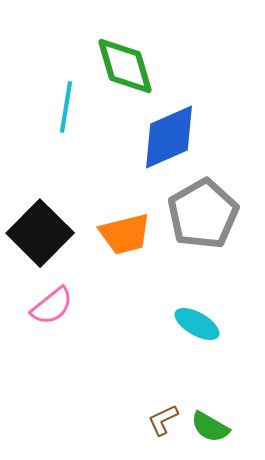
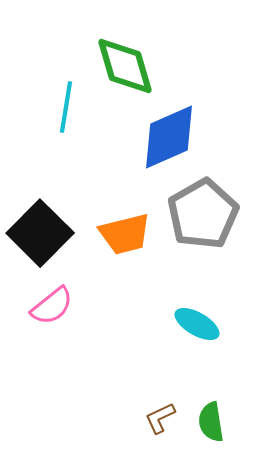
brown L-shape: moved 3 px left, 2 px up
green semicircle: moved 1 px right, 5 px up; rotated 51 degrees clockwise
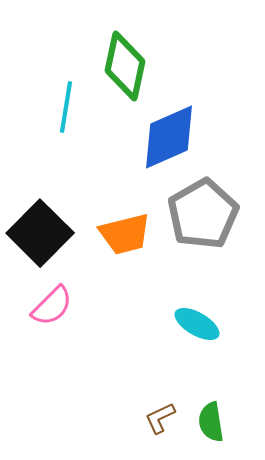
green diamond: rotated 28 degrees clockwise
pink semicircle: rotated 6 degrees counterclockwise
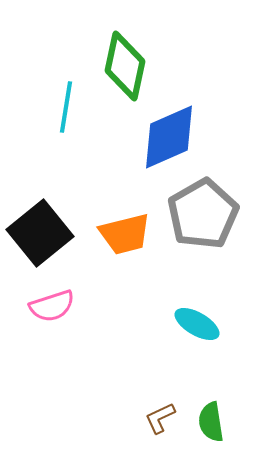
black square: rotated 6 degrees clockwise
pink semicircle: rotated 27 degrees clockwise
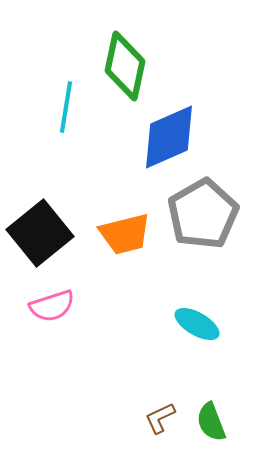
green semicircle: rotated 12 degrees counterclockwise
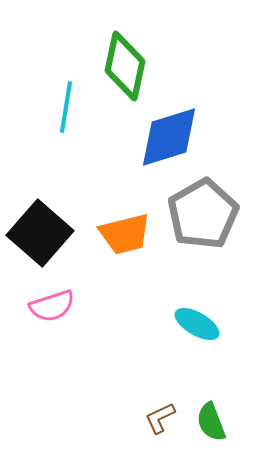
blue diamond: rotated 6 degrees clockwise
black square: rotated 10 degrees counterclockwise
